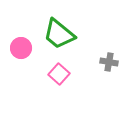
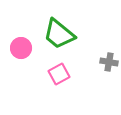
pink square: rotated 20 degrees clockwise
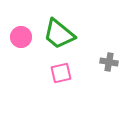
pink circle: moved 11 px up
pink square: moved 2 px right, 1 px up; rotated 15 degrees clockwise
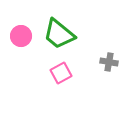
pink circle: moved 1 px up
pink square: rotated 15 degrees counterclockwise
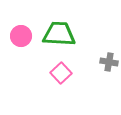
green trapezoid: rotated 144 degrees clockwise
pink square: rotated 15 degrees counterclockwise
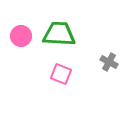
gray cross: rotated 18 degrees clockwise
pink square: moved 1 px down; rotated 25 degrees counterclockwise
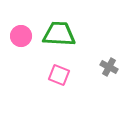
gray cross: moved 5 px down
pink square: moved 2 px left, 1 px down
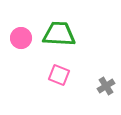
pink circle: moved 2 px down
gray cross: moved 3 px left, 19 px down; rotated 30 degrees clockwise
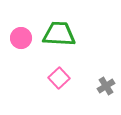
pink square: moved 3 px down; rotated 25 degrees clockwise
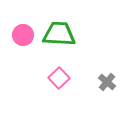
pink circle: moved 2 px right, 3 px up
gray cross: moved 1 px right, 4 px up; rotated 18 degrees counterclockwise
